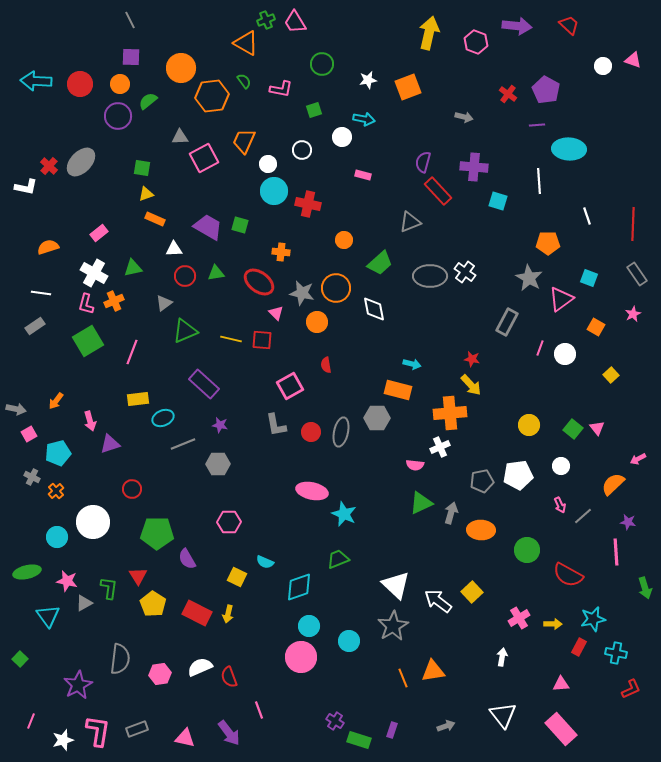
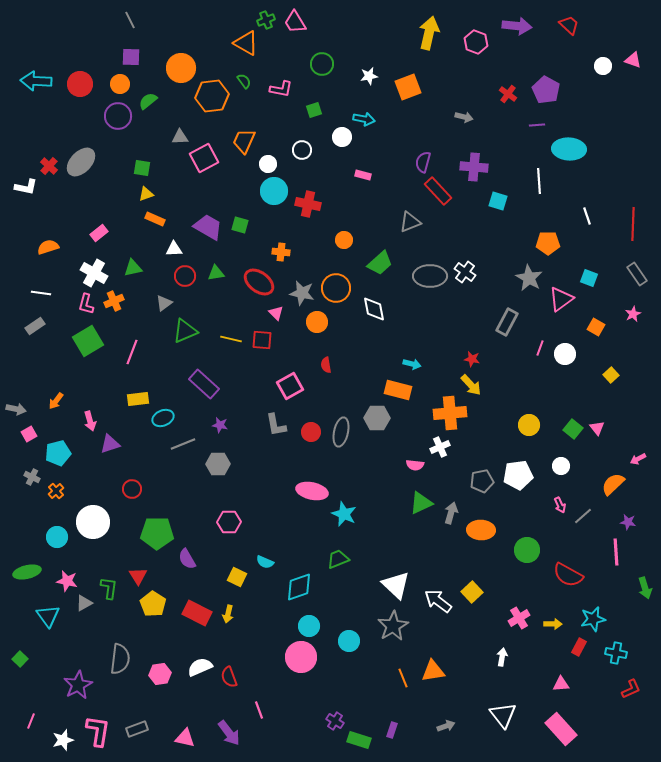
white star at (368, 80): moved 1 px right, 4 px up
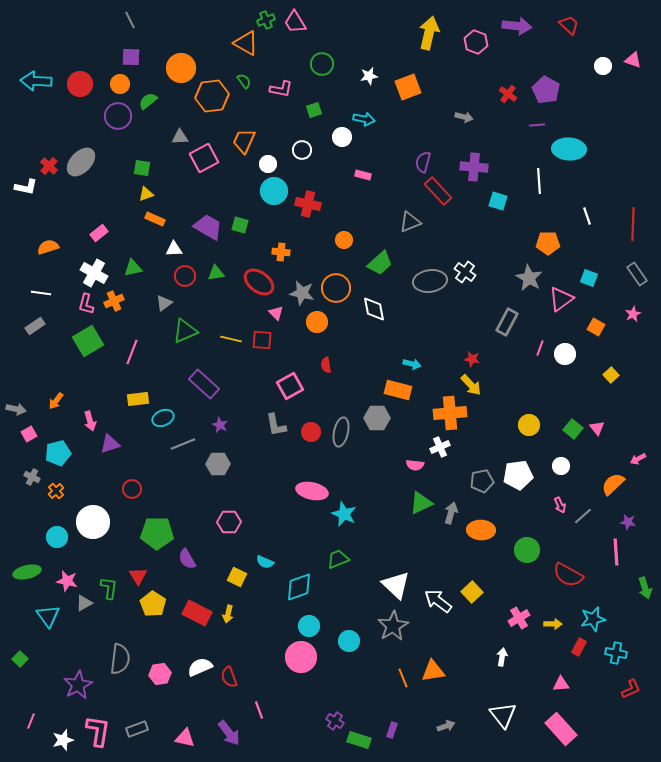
gray ellipse at (430, 276): moved 5 px down; rotated 8 degrees counterclockwise
purple star at (220, 425): rotated 14 degrees clockwise
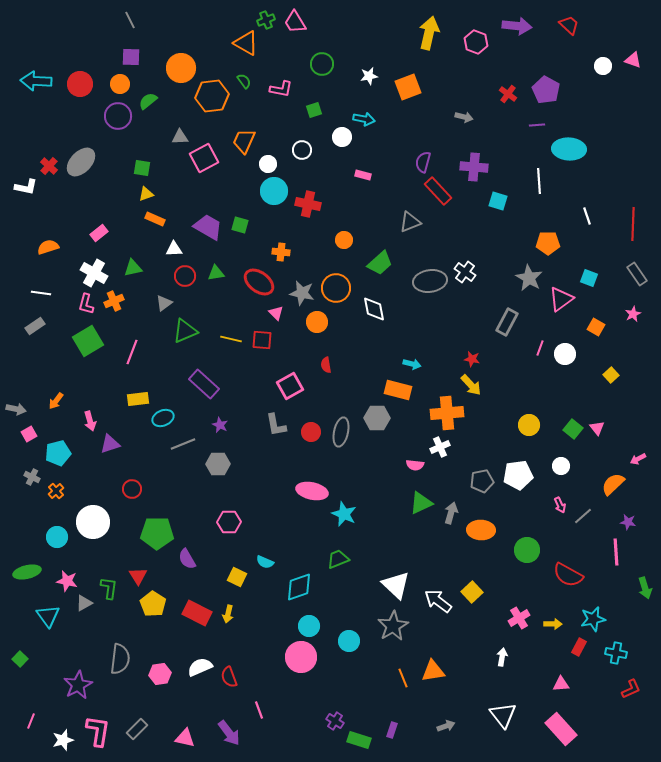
orange cross at (450, 413): moved 3 px left
gray rectangle at (137, 729): rotated 25 degrees counterclockwise
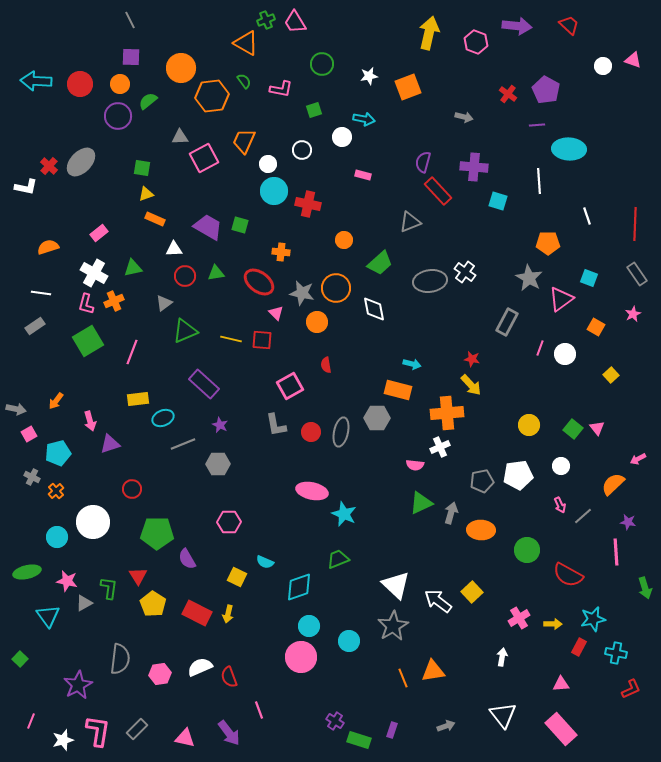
red line at (633, 224): moved 2 px right
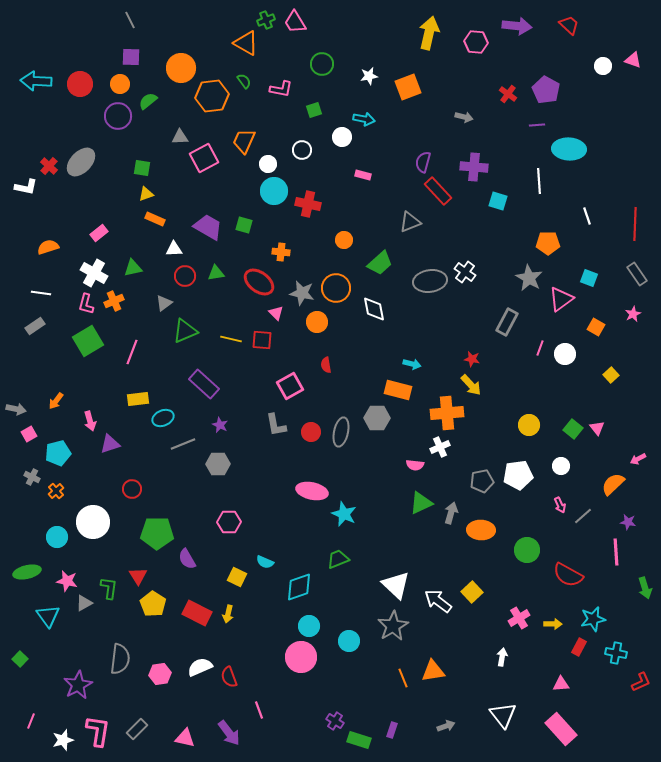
pink hexagon at (476, 42): rotated 15 degrees counterclockwise
green square at (240, 225): moved 4 px right
red L-shape at (631, 689): moved 10 px right, 7 px up
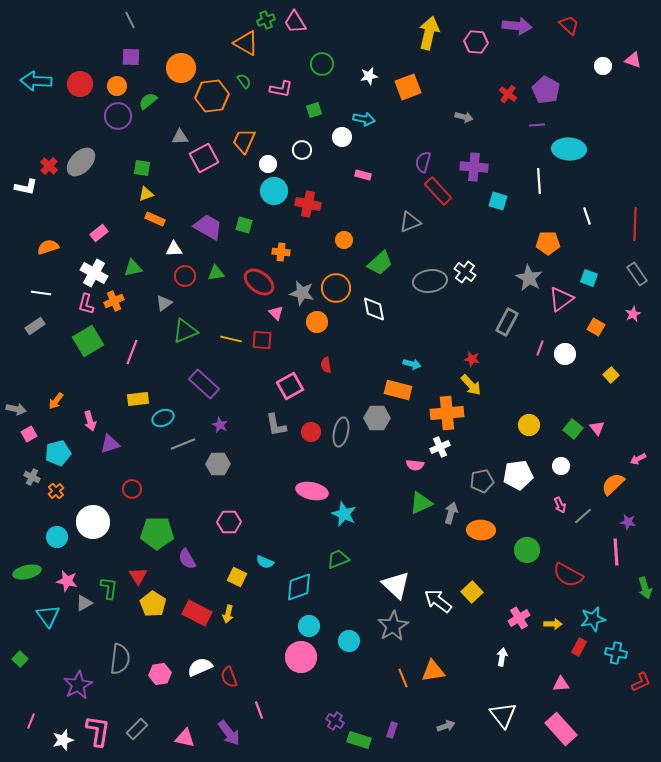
orange circle at (120, 84): moved 3 px left, 2 px down
